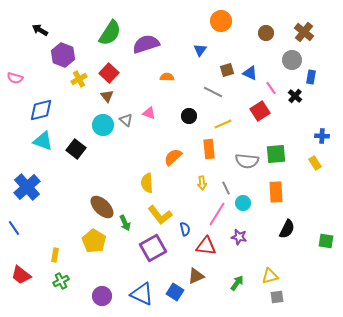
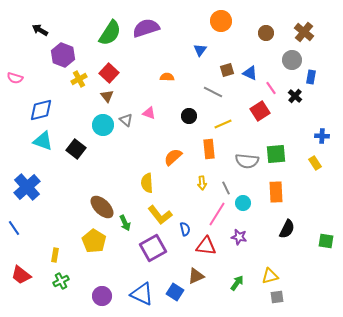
purple semicircle at (146, 44): moved 16 px up
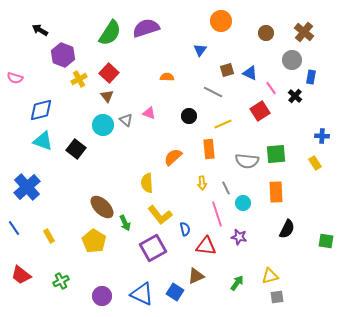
pink line at (217, 214): rotated 50 degrees counterclockwise
yellow rectangle at (55, 255): moved 6 px left, 19 px up; rotated 40 degrees counterclockwise
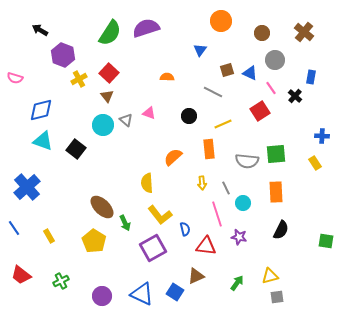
brown circle at (266, 33): moved 4 px left
gray circle at (292, 60): moved 17 px left
black semicircle at (287, 229): moved 6 px left, 1 px down
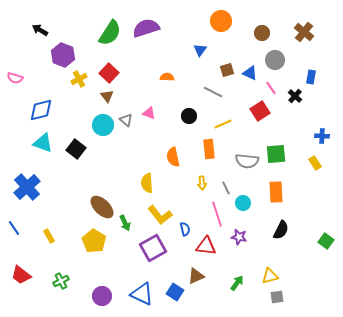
cyan triangle at (43, 141): moved 2 px down
orange semicircle at (173, 157): rotated 60 degrees counterclockwise
green square at (326, 241): rotated 28 degrees clockwise
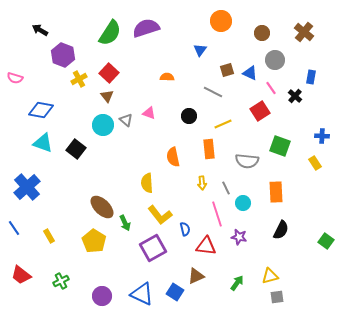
blue diamond at (41, 110): rotated 25 degrees clockwise
green square at (276, 154): moved 4 px right, 8 px up; rotated 25 degrees clockwise
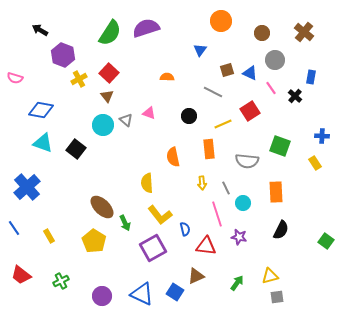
red square at (260, 111): moved 10 px left
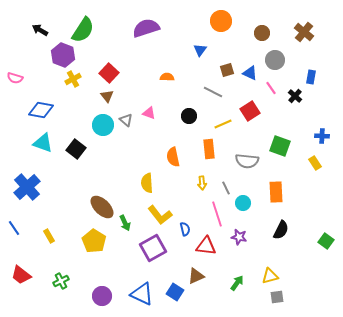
green semicircle at (110, 33): moved 27 px left, 3 px up
yellow cross at (79, 79): moved 6 px left
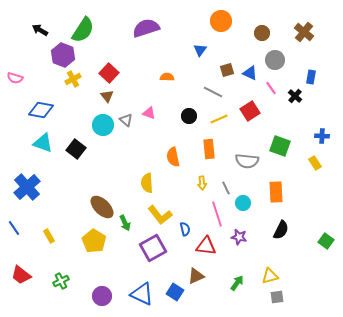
yellow line at (223, 124): moved 4 px left, 5 px up
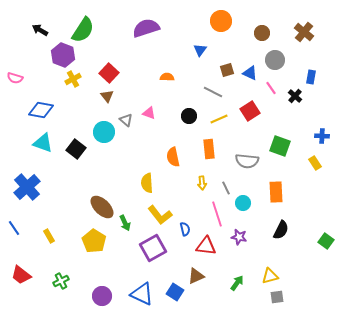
cyan circle at (103, 125): moved 1 px right, 7 px down
